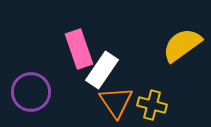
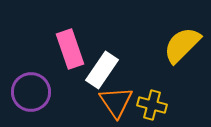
yellow semicircle: rotated 9 degrees counterclockwise
pink rectangle: moved 9 px left
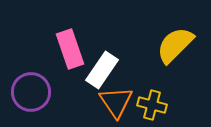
yellow semicircle: moved 7 px left
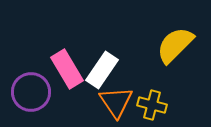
pink rectangle: moved 3 px left, 20 px down; rotated 12 degrees counterclockwise
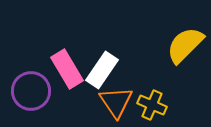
yellow semicircle: moved 10 px right
purple circle: moved 1 px up
yellow cross: rotated 8 degrees clockwise
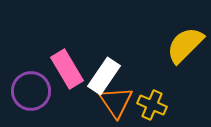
white rectangle: moved 2 px right, 6 px down
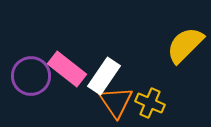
pink rectangle: rotated 21 degrees counterclockwise
purple circle: moved 15 px up
yellow cross: moved 2 px left, 2 px up
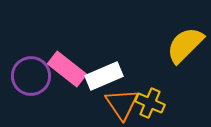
white rectangle: rotated 33 degrees clockwise
orange triangle: moved 6 px right, 2 px down
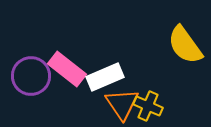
yellow semicircle: rotated 81 degrees counterclockwise
white rectangle: moved 1 px right, 1 px down
yellow cross: moved 2 px left, 3 px down
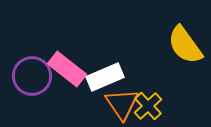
purple circle: moved 1 px right
yellow cross: rotated 24 degrees clockwise
